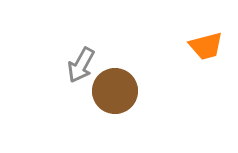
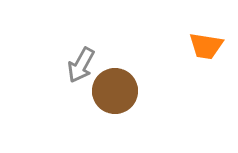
orange trapezoid: rotated 24 degrees clockwise
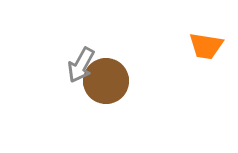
brown circle: moved 9 px left, 10 px up
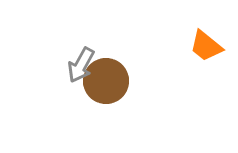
orange trapezoid: rotated 30 degrees clockwise
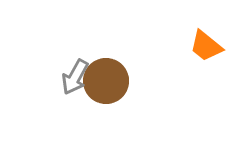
gray arrow: moved 6 px left, 12 px down
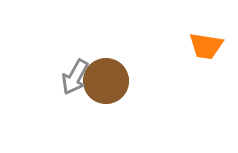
orange trapezoid: rotated 30 degrees counterclockwise
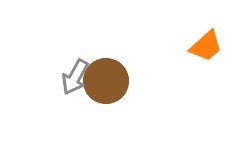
orange trapezoid: rotated 51 degrees counterclockwise
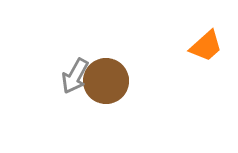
gray arrow: moved 1 px up
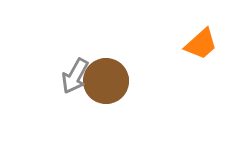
orange trapezoid: moved 5 px left, 2 px up
